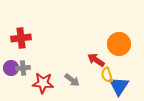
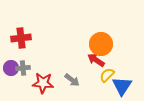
orange circle: moved 18 px left
yellow semicircle: rotated 63 degrees clockwise
blue triangle: moved 3 px right
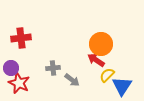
gray cross: moved 30 px right
red star: moved 24 px left; rotated 20 degrees clockwise
